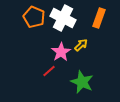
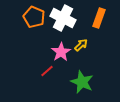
red line: moved 2 px left
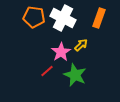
orange pentagon: rotated 15 degrees counterclockwise
green star: moved 7 px left, 7 px up
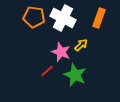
pink star: rotated 18 degrees counterclockwise
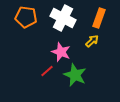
orange pentagon: moved 8 px left
yellow arrow: moved 11 px right, 4 px up
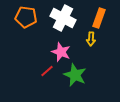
yellow arrow: moved 1 px left, 2 px up; rotated 136 degrees clockwise
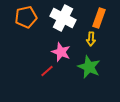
orange pentagon: rotated 20 degrees counterclockwise
green star: moved 14 px right, 8 px up
